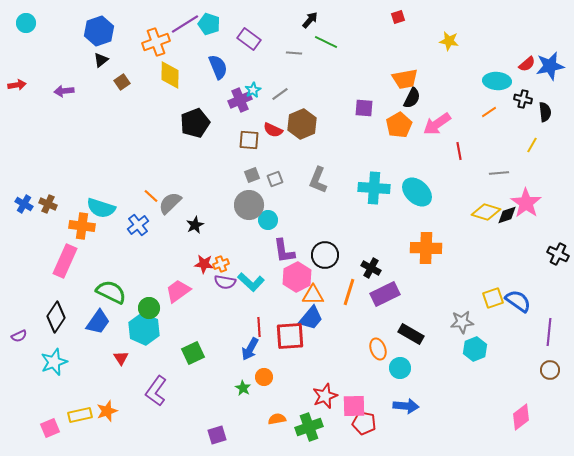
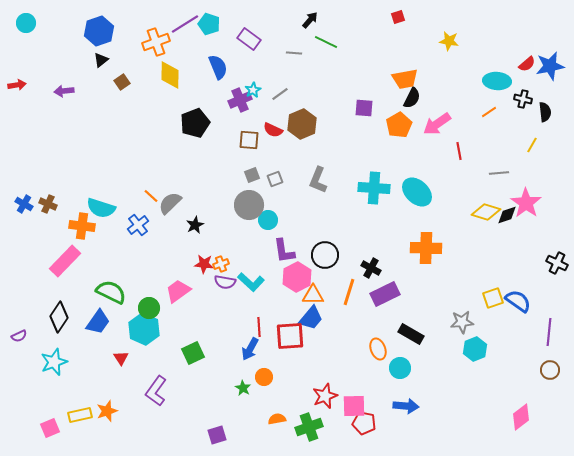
black cross at (558, 254): moved 1 px left, 9 px down
pink rectangle at (65, 261): rotated 20 degrees clockwise
black diamond at (56, 317): moved 3 px right
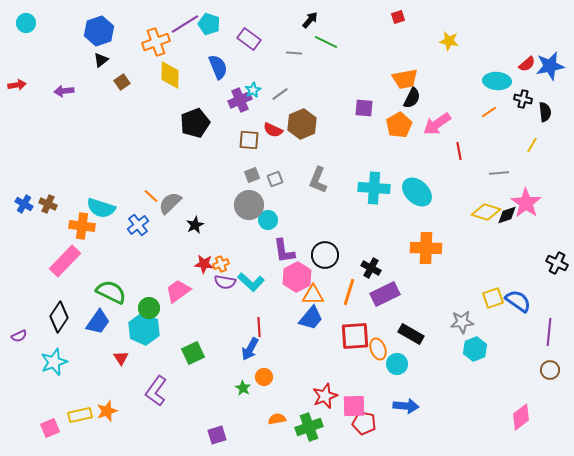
red square at (290, 336): moved 65 px right
cyan circle at (400, 368): moved 3 px left, 4 px up
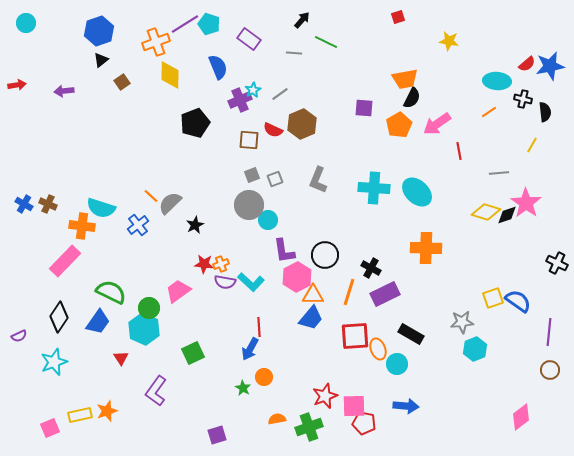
black arrow at (310, 20): moved 8 px left
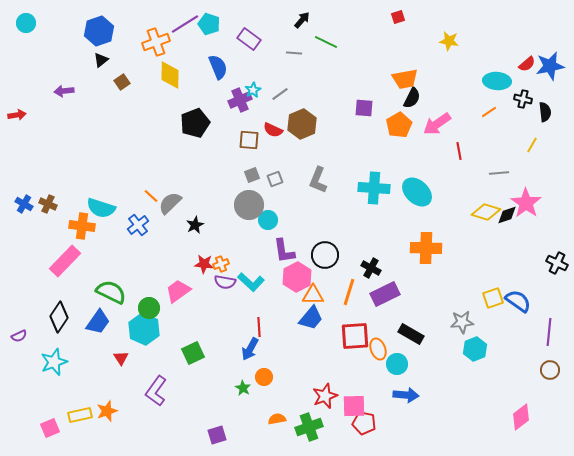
red arrow at (17, 85): moved 30 px down
blue arrow at (406, 406): moved 11 px up
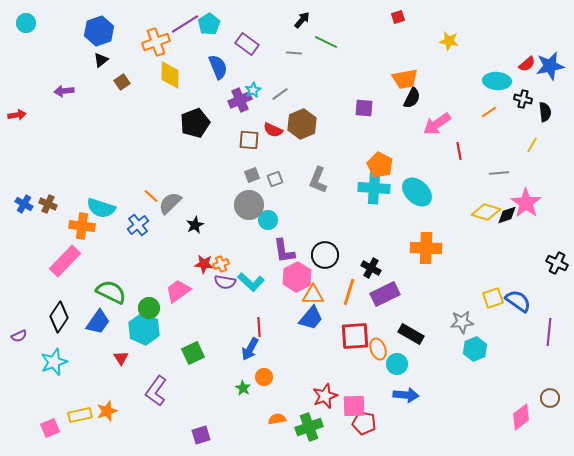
cyan pentagon at (209, 24): rotated 20 degrees clockwise
purple rectangle at (249, 39): moved 2 px left, 5 px down
orange pentagon at (399, 125): moved 19 px left, 40 px down; rotated 15 degrees counterclockwise
brown circle at (550, 370): moved 28 px down
purple square at (217, 435): moved 16 px left
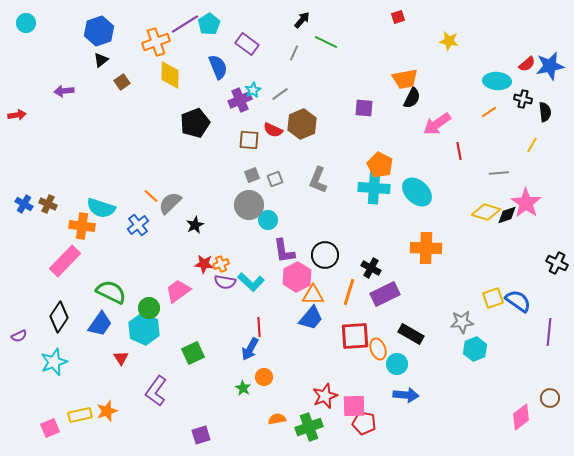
gray line at (294, 53): rotated 70 degrees counterclockwise
blue trapezoid at (98, 322): moved 2 px right, 2 px down
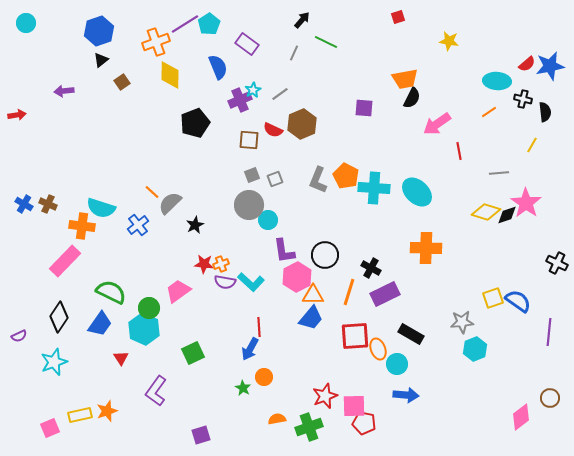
orange pentagon at (380, 165): moved 34 px left, 11 px down
orange line at (151, 196): moved 1 px right, 4 px up
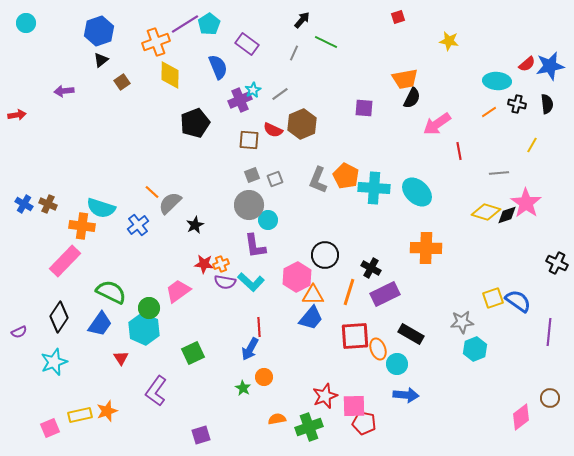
black cross at (523, 99): moved 6 px left, 5 px down
black semicircle at (545, 112): moved 2 px right, 8 px up
purple L-shape at (284, 251): moved 29 px left, 5 px up
purple semicircle at (19, 336): moved 4 px up
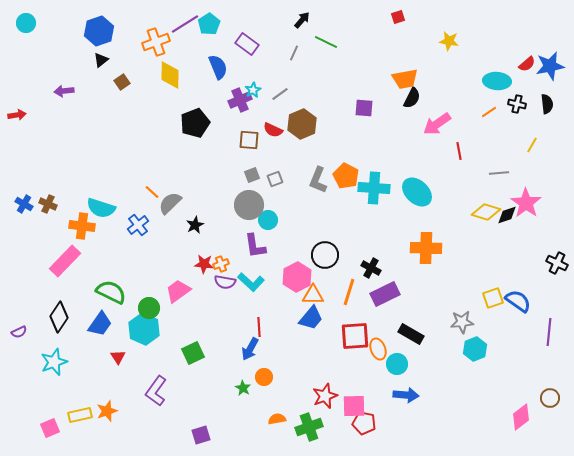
red triangle at (121, 358): moved 3 px left, 1 px up
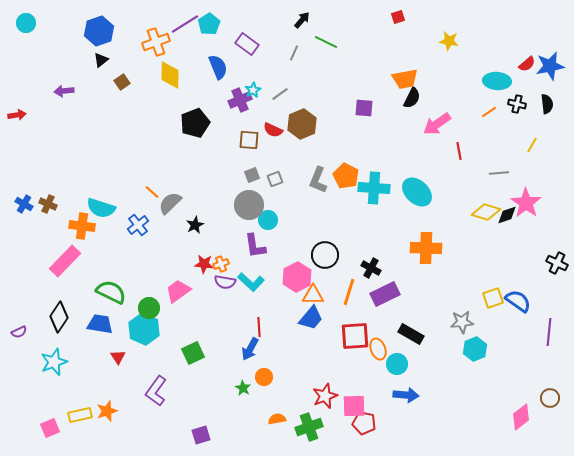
blue trapezoid at (100, 324): rotated 116 degrees counterclockwise
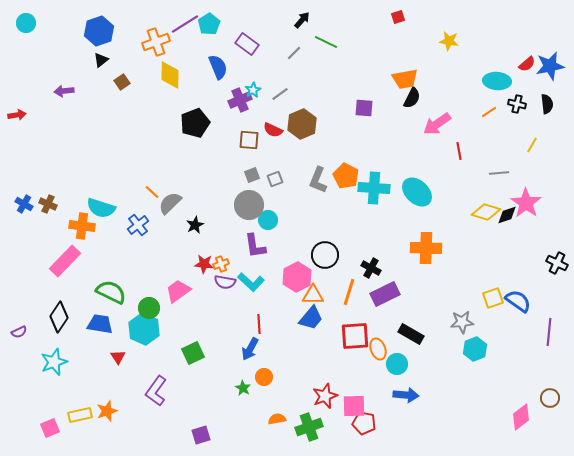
gray line at (294, 53): rotated 21 degrees clockwise
red line at (259, 327): moved 3 px up
